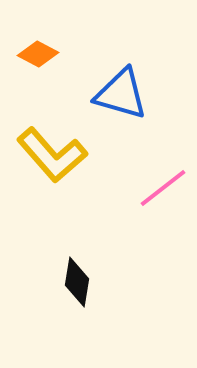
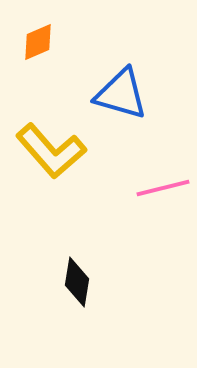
orange diamond: moved 12 px up; rotated 51 degrees counterclockwise
yellow L-shape: moved 1 px left, 4 px up
pink line: rotated 24 degrees clockwise
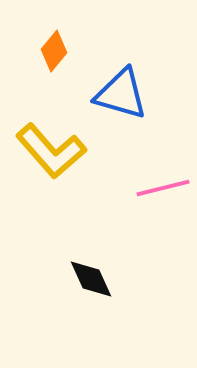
orange diamond: moved 16 px right, 9 px down; rotated 27 degrees counterclockwise
black diamond: moved 14 px right, 3 px up; rotated 33 degrees counterclockwise
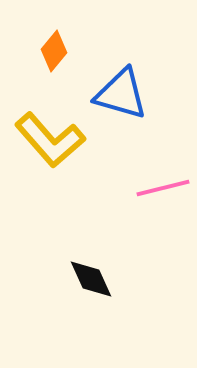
yellow L-shape: moved 1 px left, 11 px up
